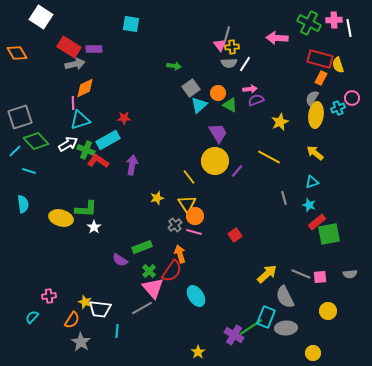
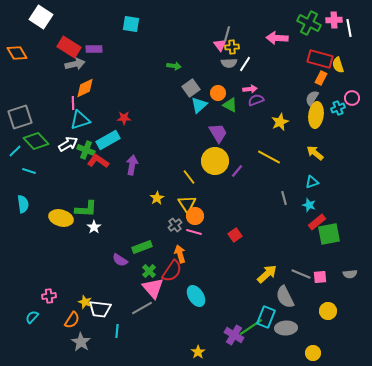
yellow star at (157, 198): rotated 16 degrees counterclockwise
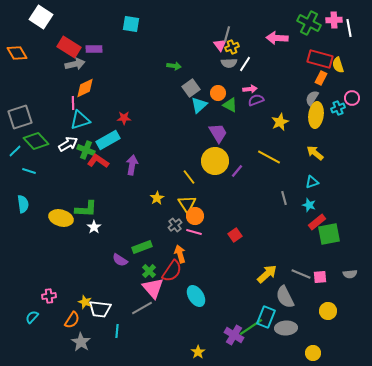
yellow cross at (232, 47): rotated 16 degrees counterclockwise
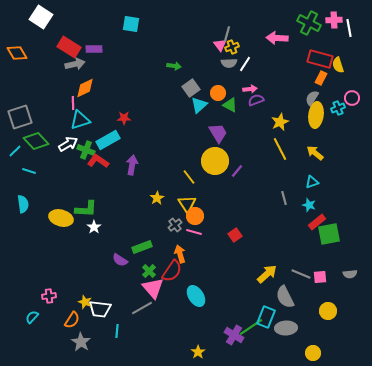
yellow line at (269, 157): moved 11 px right, 8 px up; rotated 35 degrees clockwise
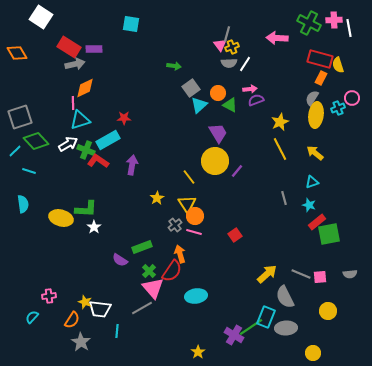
cyan ellipse at (196, 296): rotated 65 degrees counterclockwise
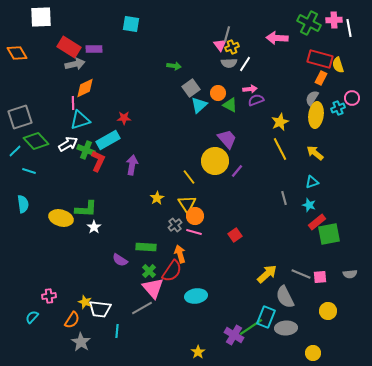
white square at (41, 17): rotated 35 degrees counterclockwise
purple trapezoid at (218, 133): moved 9 px right, 6 px down; rotated 10 degrees counterclockwise
red L-shape at (98, 161): rotated 80 degrees clockwise
green rectangle at (142, 247): moved 4 px right; rotated 24 degrees clockwise
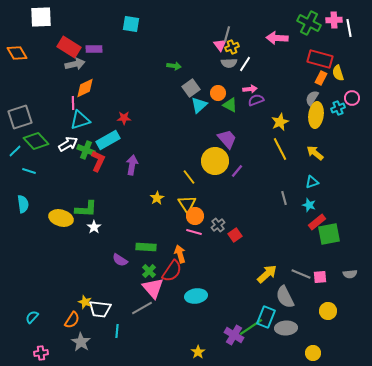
yellow semicircle at (338, 65): moved 8 px down
gray cross at (175, 225): moved 43 px right
pink cross at (49, 296): moved 8 px left, 57 px down
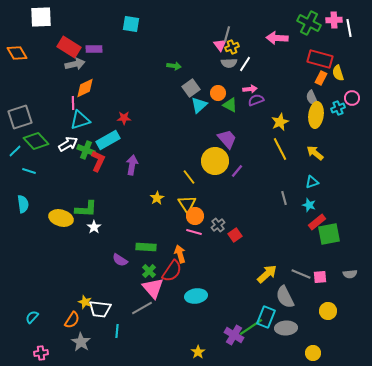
gray semicircle at (312, 98): rotated 56 degrees counterclockwise
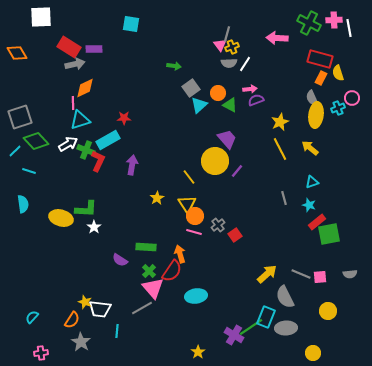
yellow arrow at (315, 153): moved 5 px left, 5 px up
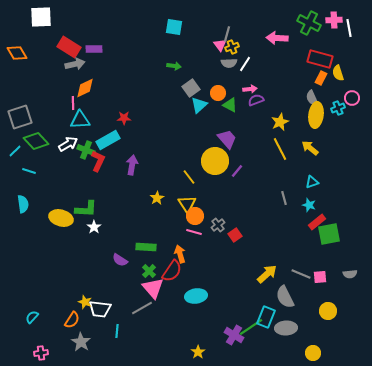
cyan square at (131, 24): moved 43 px right, 3 px down
cyan triangle at (80, 120): rotated 15 degrees clockwise
